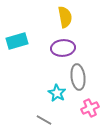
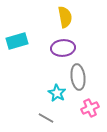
gray line: moved 2 px right, 2 px up
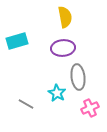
gray line: moved 20 px left, 14 px up
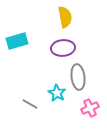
gray line: moved 4 px right
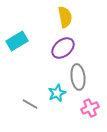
cyan rectangle: rotated 15 degrees counterclockwise
purple ellipse: rotated 35 degrees counterclockwise
cyan star: rotated 18 degrees clockwise
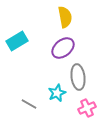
gray line: moved 1 px left
pink cross: moved 3 px left
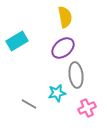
gray ellipse: moved 2 px left, 2 px up
cyan star: rotated 12 degrees clockwise
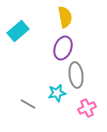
cyan rectangle: moved 1 px right, 10 px up; rotated 10 degrees counterclockwise
purple ellipse: rotated 30 degrees counterclockwise
gray line: moved 1 px left
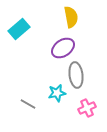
yellow semicircle: moved 6 px right
cyan rectangle: moved 1 px right, 2 px up
purple ellipse: rotated 35 degrees clockwise
